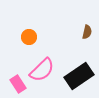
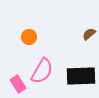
brown semicircle: moved 2 px right, 2 px down; rotated 144 degrees counterclockwise
pink semicircle: moved 1 px down; rotated 16 degrees counterclockwise
black rectangle: moved 2 px right; rotated 32 degrees clockwise
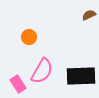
brown semicircle: moved 19 px up; rotated 16 degrees clockwise
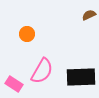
orange circle: moved 2 px left, 3 px up
black rectangle: moved 1 px down
pink rectangle: moved 4 px left; rotated 24 degrees counterclockwise
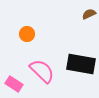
brown semicircle: moved 1 px up
pink semicircle: rotated 76 degrees counterclockwise
black rectangle: moved 13 px up; rotated 12 degrees clockwise
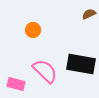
orange circle: moved 6 px right, 4 px up
pink semicircle: moved 3 px right
pink rectangle: moved 2 px right; rotated 18 degrees counterclockwise
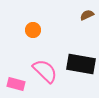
brown semicircle: moved 2 px left, 1 px down
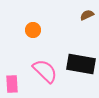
pink rectangle: moved 4 px left; rotated 72 degrees clockwise
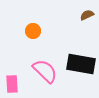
orange circle: moved 1 px down
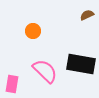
pink rectangle: rotated 12 degrees clockwise
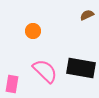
black rectangle: moved 4 px down
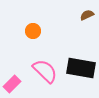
pink rectangle: rotated 36 degrees clockwise
